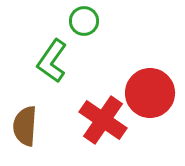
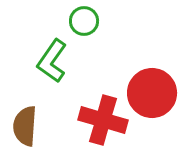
red circle: moved 2 px right
red cross: rotated 18 degrees counterclockwise
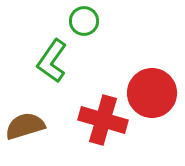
brown semicircle: rotated 69 degrees clockwise
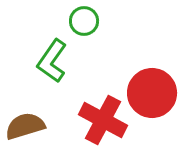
red cross: rotated 12 degrees clockwise
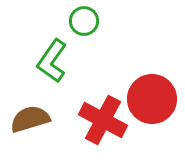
red circle: moved 6 px down
brown semicircle: moved 5 px right, 7 px up
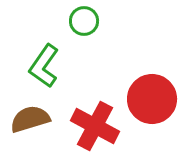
green L-shape: moved 8 px left, 5 px down
red cross: moved 8 px left, 6 px down
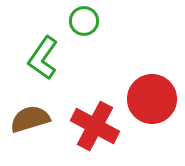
green L-shape: moved 1 px left, 8 px up
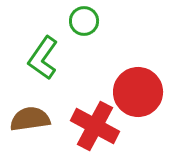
red circle: moved 14 px left, 7 px up
brown semicircle: rotated 9 degrees clockwise
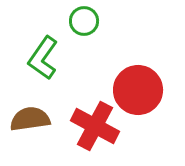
red circle: moved 2 px up
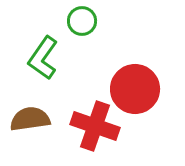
green circle: moved 2 px left
red circle: moved 3 px left, 1 px up
red cross: rotated 9 degrees counterclockwise
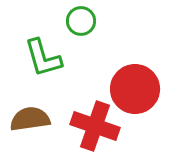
green circle: moved 1 px left
green L-shape: rotated 51 degrees counterclockwise
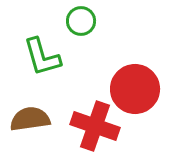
green L-shape: moved 1 px left, 1 px up
